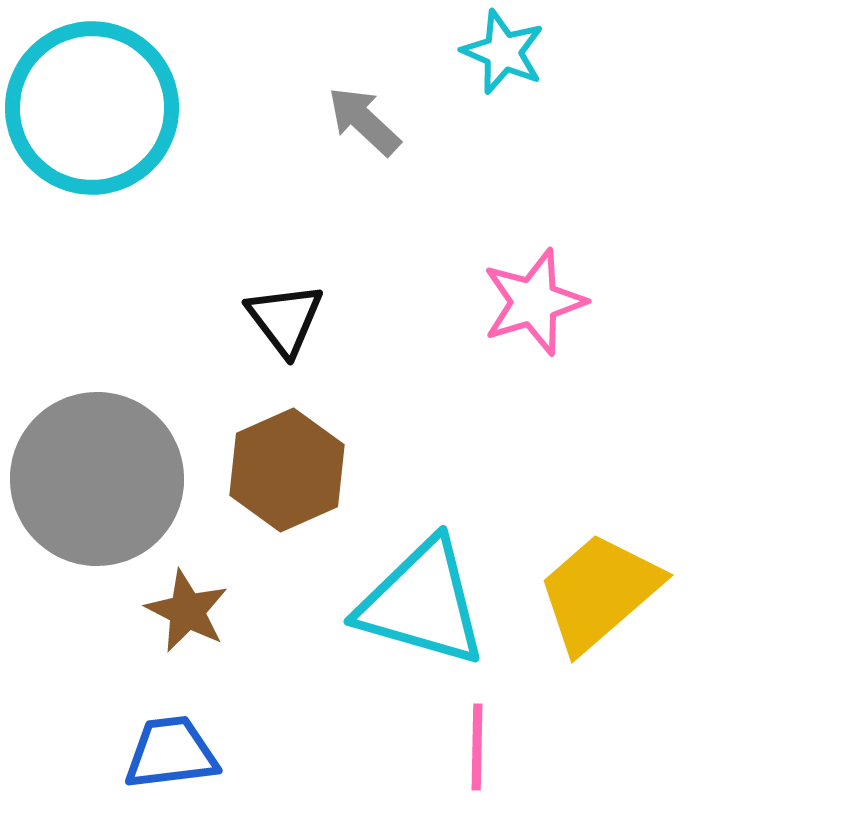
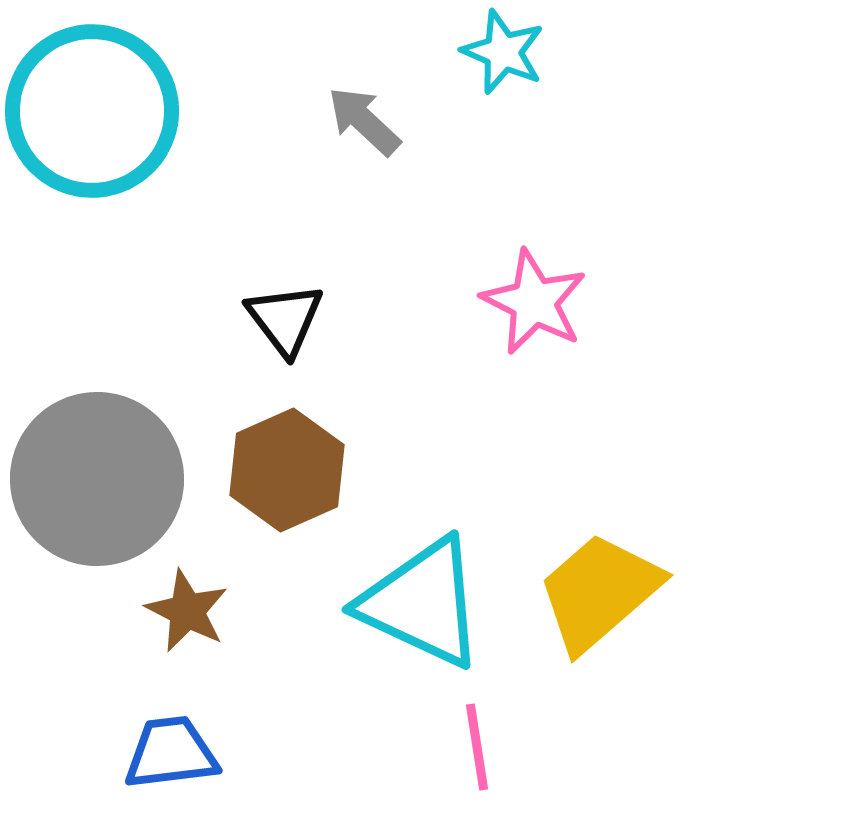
cyan circle: moved 3 px down
pink star: rotated 28 degrees counterclockwise
cyan triangle: rotated 9 degrees clockwise
pink line: rotated 10 degrees counterclockwise
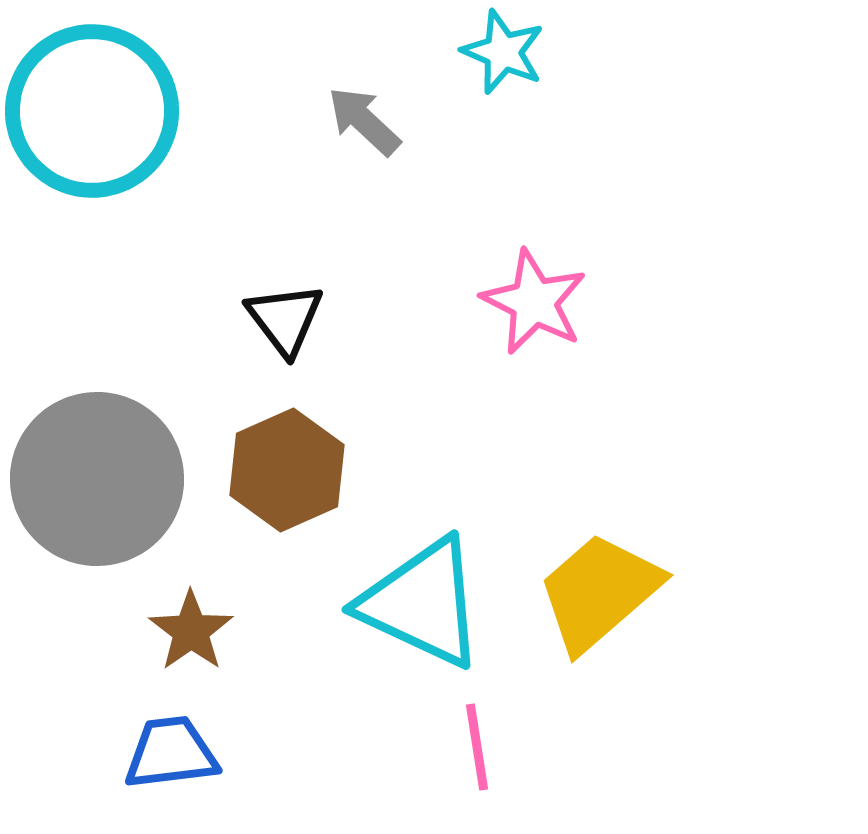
brown star: moved 4 px right, 20 px down; rotated 10 degrees clockwise
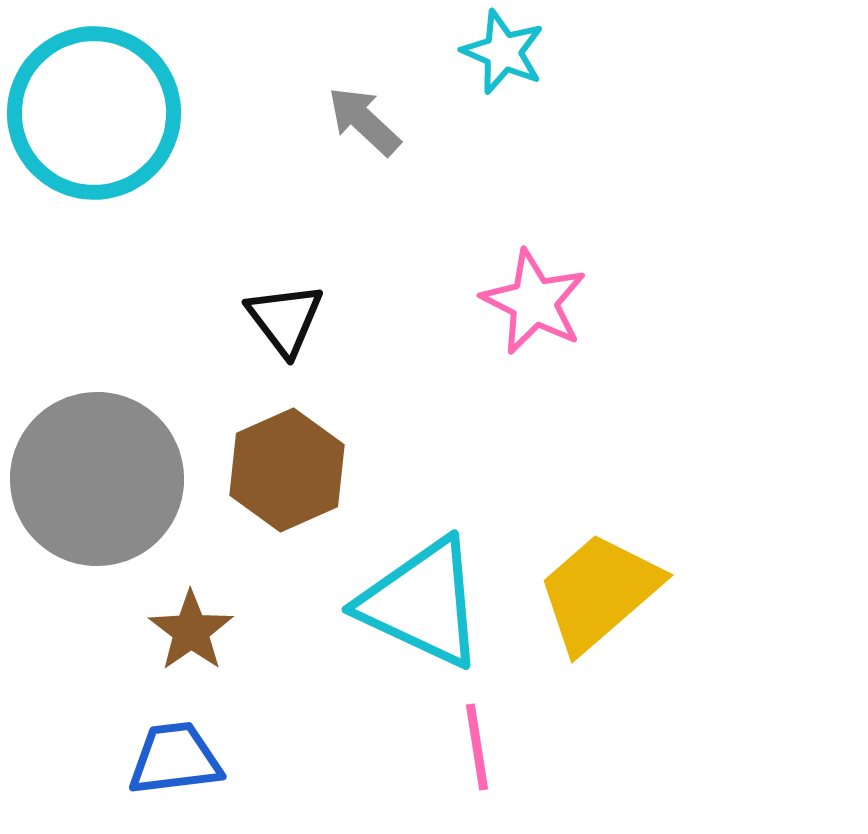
cyan circle: moved 2 px right, 2 px down
blue trapezoid: moved 4 px right, 6 px down
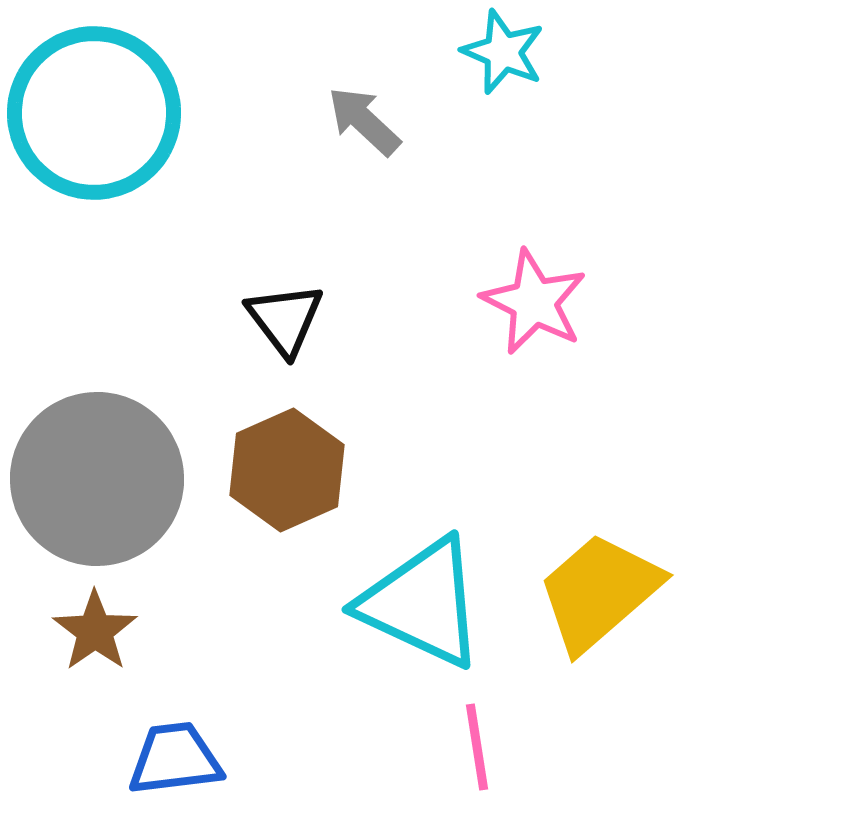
brown star: moved 96 px left
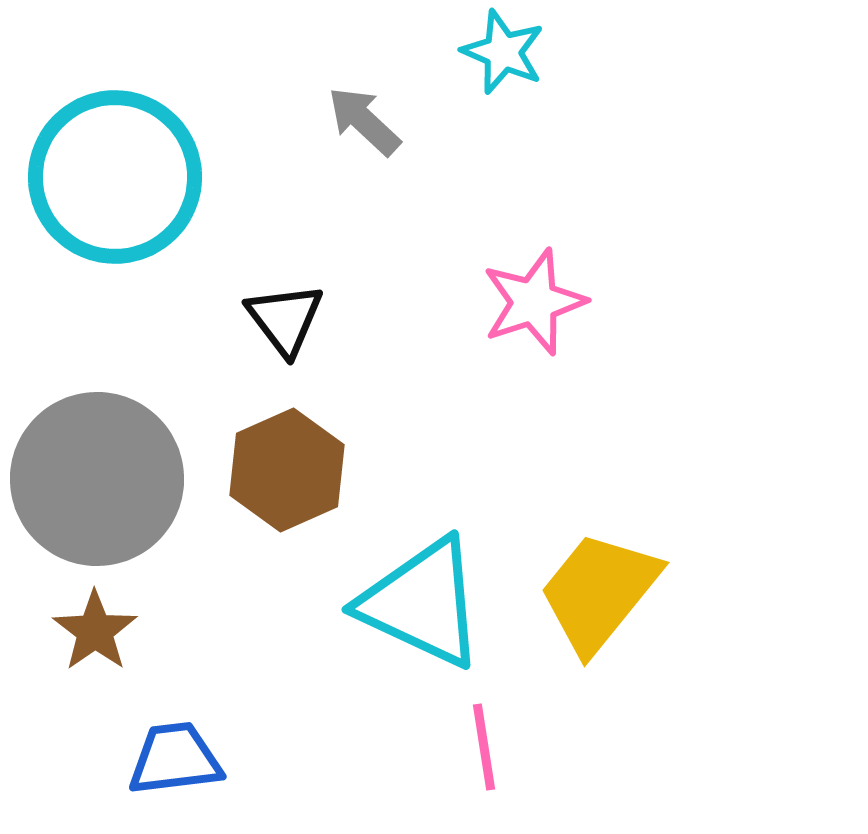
cyan circle: moved 21 px right, 64 px down
pink star: rotated 27 degrees clockwise
yellow trapezoid: rotated 10 degrees counterclockwise
pink line: moved 7 px right
